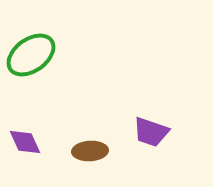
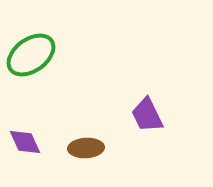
purple trapezoid: moved 4 px left, 17 px up; rotated 45 degrees clockwise
brown ellipse: moved 4 px left, 3 px up
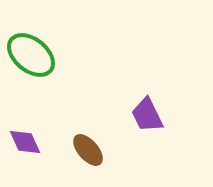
green ellipse: rotated 75 degrees clockwise
brown ellipse: moved 2 px right, 2 px down; rotated 52 degrees clockwise
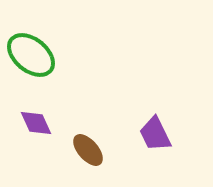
purple trapezoid: moved 8 px right, 19 px down
purple diamond: moved 11 px right, 19 px up
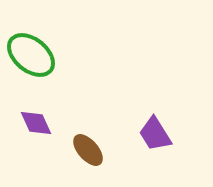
purple trapezoid: rotated 6 degrees counterclockwise
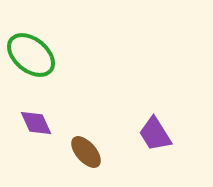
brown ellipse: moved 2 px left, 2 px down
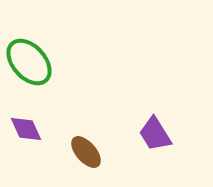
green ellipse: moved 2 px left, 7 px down; rotated 9 degrees clockwise
purple diamond: moved 10 px left, 6 px down
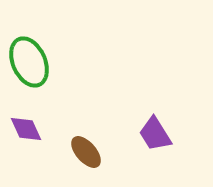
green ellipse: rotated 18 degrees clockwise
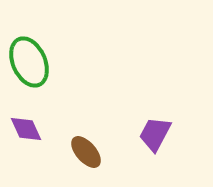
purple trapezoid: rotated 60 degrees clockwise
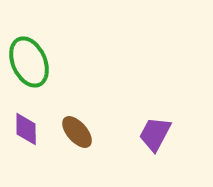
purple diamond: rotated 24 degrees clockwise
brown ellipse: moved 9 px left, 20 px up
